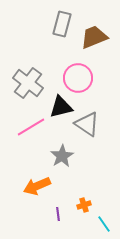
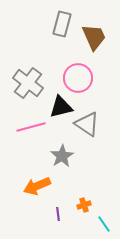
brown trapezoid: rotated 88 degrees clockwise
pink line: rotated 16 degrees clockwise
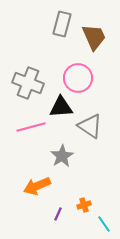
gray cross: rotated 16 degrees counterclockwise
black triangle: rotated 10 degrees clockwise
gray triangle: moved 3 px right, 2 px down
purple line: rotated 32 degrees clockwise
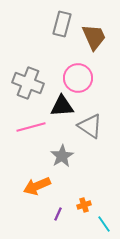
black triangle: moved 1 px right, 1 px up
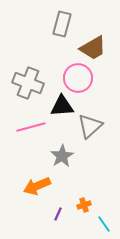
brown trapezoid: moved 1 px left, 11 px down; rotated 84 degrees clockwise
gray triangle: rotated 44 degrees clockwise
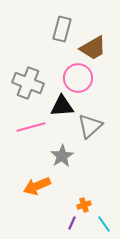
gray rectangle: moved 5 px down
purple line: moved 14 px right, 9 px down
